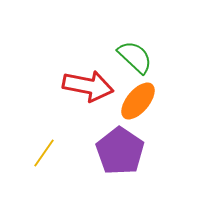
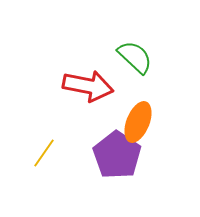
orange ellipse: moved 21 px down; rotated 18 degrees counterclockwise
purple pentagon: moved 3 px left, 4 px down
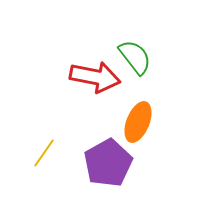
green semicircle: rotated 9 degrees clockwise
red arrow: moved 7 px right, 9 px up
purple pentagon: moved 9 px left, 8 px down; rotated 9 degrees clockwise
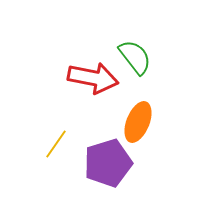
red arrow: moved 2 px left, 1 px down
yellow line: moved 12 px right, 9 px up
purple pentagon: rotated 12 degrees clockwise
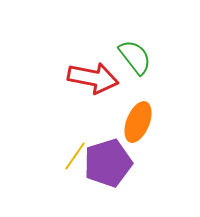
yellow line: moved 19 px right, 12 px down
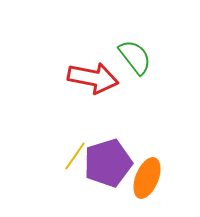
orange ellipse: moved 9 px right, 56 px down
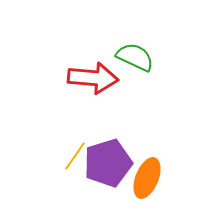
green semicircle: rotated 27 degrees counterclockwise
red arrow: rotated 6 degrees counterclockwise
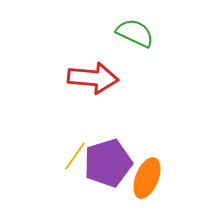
green semicircle: moved 24 px up
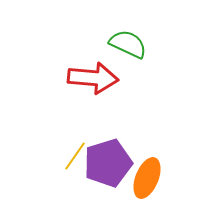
green semicircle: moved 7 px left, 11 px down
